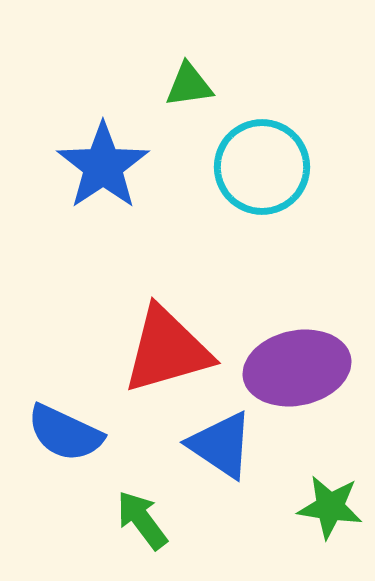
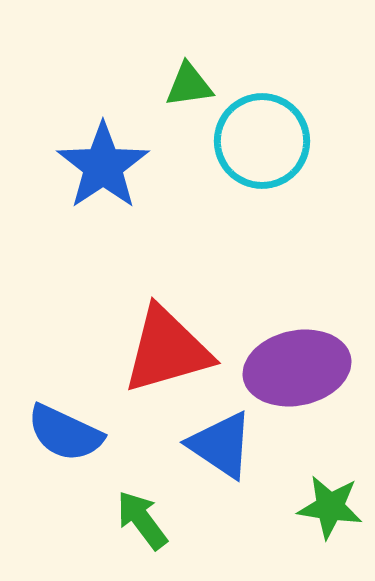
cyan circle: moved 26 px up
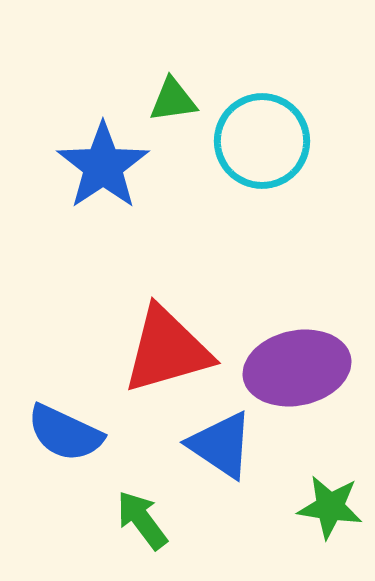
green triangle: moved 16 px left, 15 px down
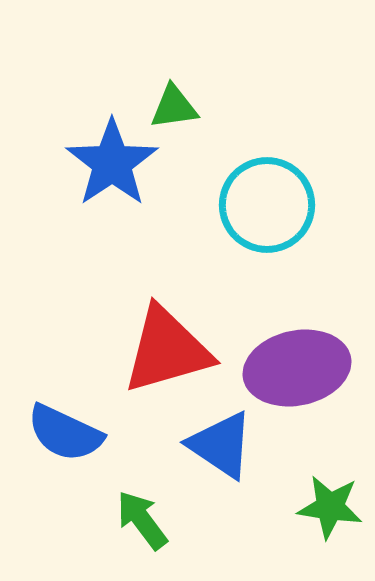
green triangle: moved 1 px right, 7 px down
cyan circle: moved 5 px right, 64 px down
blue star: moved 9 px right, 3 px up
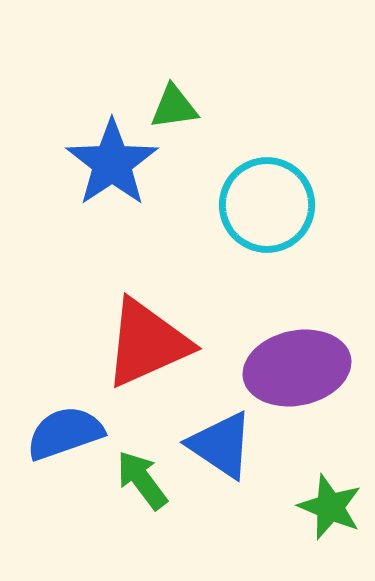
red triangle: moved 20 px left, 7 px up; rotated 8 degrees counterclockwise
blue semicircle: rotated 136 degrees clockwise
green star: rotated 14 degrees clockwise
green arrow: moved 40 px up
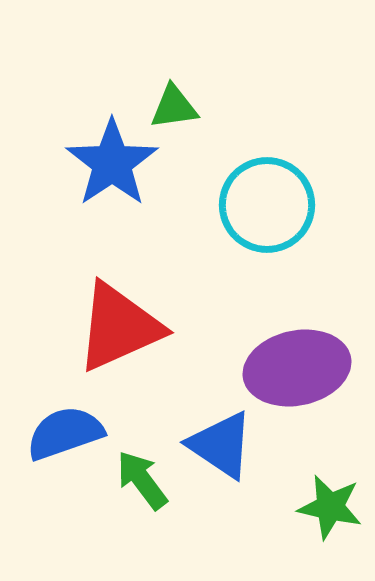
red triangle: moved 28 px left, 16 px up
green star: rotated 10 degrees counterclockwise
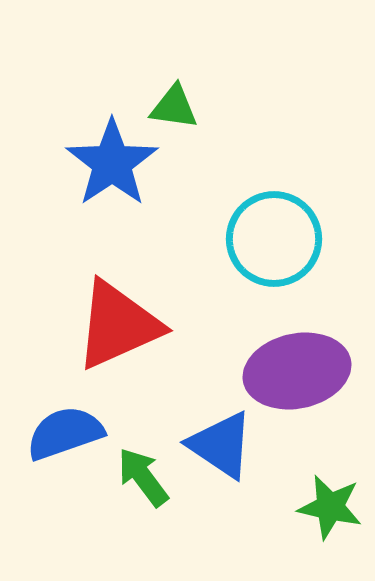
green triangle: rotated 16 degrees clockwise
cyan circle: moved 7 px right, 34 px down
red triangle: moved 1 px left, 2 px up
purple ellipse: moved 3 px down
green arrow: moved 1 px right, 3 px up
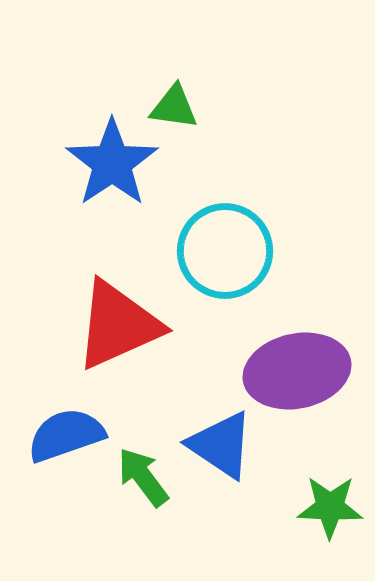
cyan circle: moved 49 px left, 12 px down
blue semicircle: moved 1 px right, 2 px down
green star: rotated 10 degrees counterclockwise
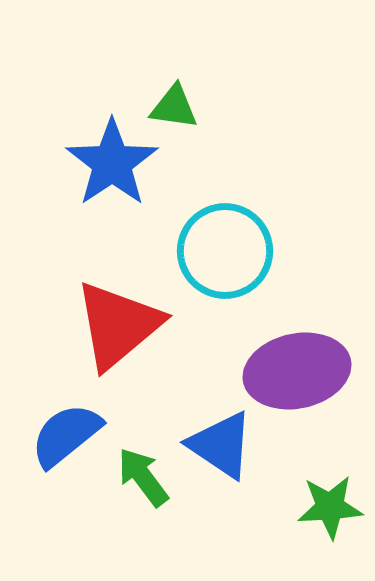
red triangle: rotated 16 degrees counterclockwise
blue semicircle: rotated 20 degrees counterclockwise
green star: rotated 6 degrees counterclockwise
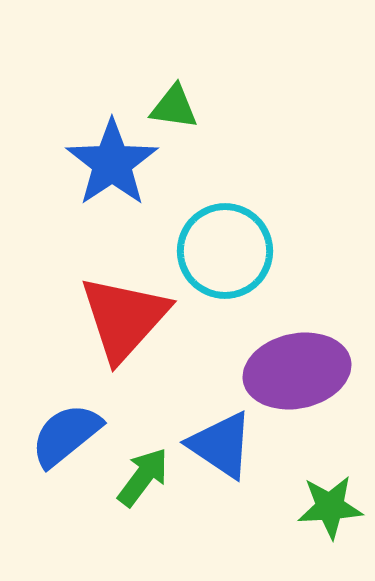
red triangle: moved 6 px right, 7 px up; rotated 8 degrees counterclockwise
green arrow: rotated 74 degrees clockwise
